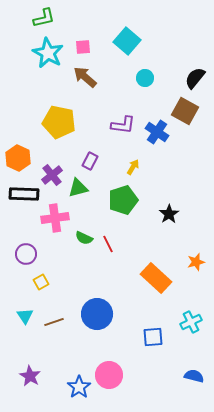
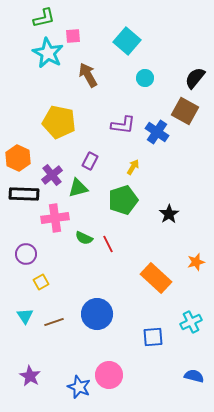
pink square: moved 10 px left, 11 px up
brown arrow: moved 3 px right, 2 px up; rotated 20 degrees clockwise
blue star: rotated 15 degrees counterclockwise
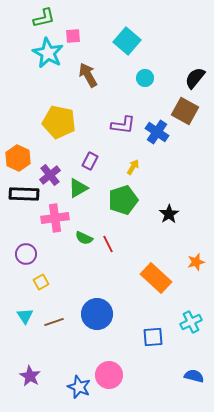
purple cross: moved 2 px left
green triangle: rotated 15 degrees counterclockwise
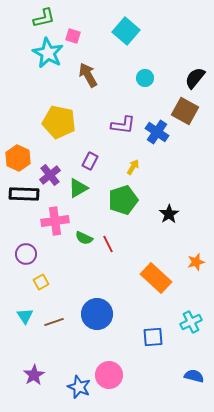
pink square: rotated 21 degrees clockwise
cyan square: moved 1 px left, 10 px up
pink cross: moved 3 px down
purple star: moved 4 px right, 1 px up; rotated 10 degrees clockwise
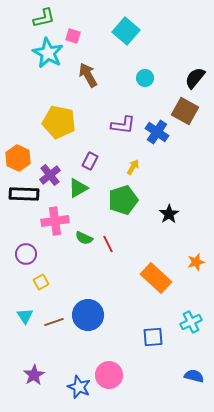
blue circle: moved 9 px left, 1 px down
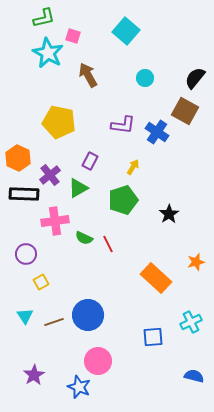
pink circle: moved 11 px left, 14 px up
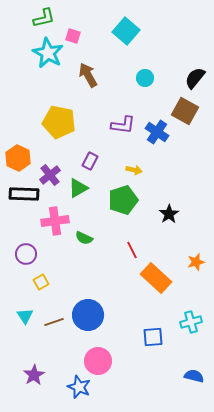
yellow arrow: moved 1 px right, 3 px down; rotated 70 degrees clockwise
red line: moved 24 px right, 6 px down
cyan cross: rotated 10 degrees clockwise
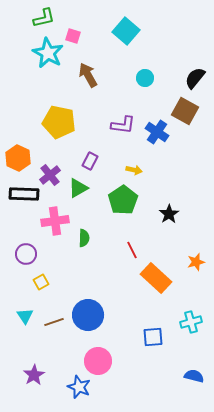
green pentagon: rotated 16 degrees counterclockwise
green semicircle: rotated 114 degrees counterclockwise
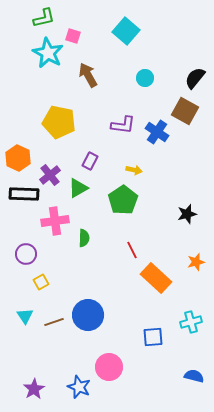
black star: moved 18 px right; rotated 18 degrees clockwise
pink circle: moved 11 px right, 6 px down
purple star: moved 14 px down
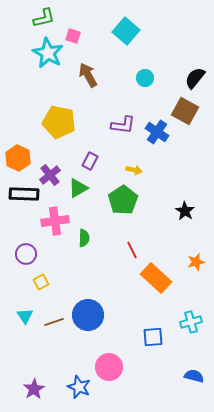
black star: moved 2 px left, 3 px up; rotated 24 degrees counterclockwise
